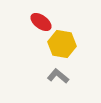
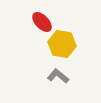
red ellipse: moved 1 px right; rotated 10 degrees clockwise
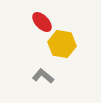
gray L-shape: moved 15 px left
